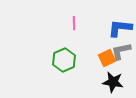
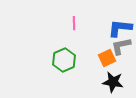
gray L-shape: moved 5 px up
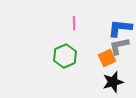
gray L-shape: moved 2 px left
green hexagon: moved 1 px right, 4 px up
black star: rotated 25 degrees counterclockwise
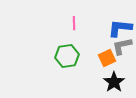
gray L-shape: moved 3 px right
green hexagon: moved 2 px right; rotated 15 degrees clockwise
black star: moved 1 px right; rotated 20 degrees counterclockwise
